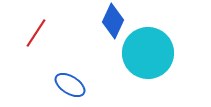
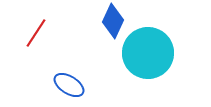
blue ellipse: moved 1 px left
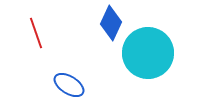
blue diamond: moved 2 px left, 2 px down
red line: rotated 52 degrees counterclockwise
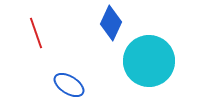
cyan circle: moved 1 px right, 8 px down
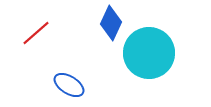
red line: rotated 68 degrees clockwise
cyan circle: moved 8 px up
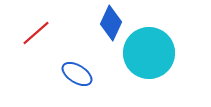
blue ellipse: moved 8 px right, 11 px up
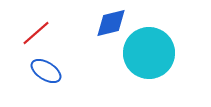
blue diamond: rotated 52 degrees clockwise
blue ellipse: moved 31 px left, 3 px up
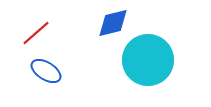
blue diamond: moved 2 px right
cyan circle: moved 1 px left, 7 px down
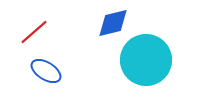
red line: moved 2 px left, 1 px up
cyan circle: moved 2 px left
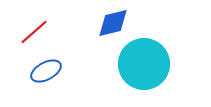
cyan circle: moved 2 px left, 4 px down
blue ellipse: rotated 60 degrees counterclockwise
